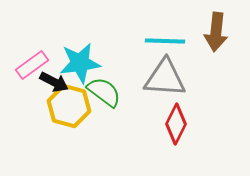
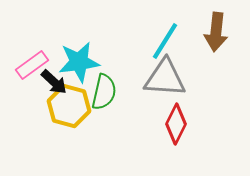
cyan line: rotated 60 degrees counterclockwise
cyan star: moved 1 px left, 1 px up
black arrow: rotated 16 degrees clockwise
green semicircle: rotated 66 degrees clockwise
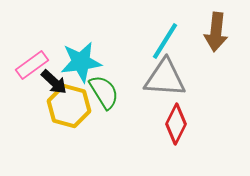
cyan star: moved 2 px right
green semicircle: rotated 45 degrees counterclockwise
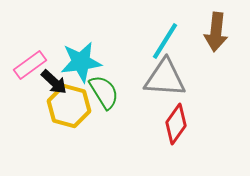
pink rectangle: moved 2 px left
red diamond: rotated 9 degrees clockwise
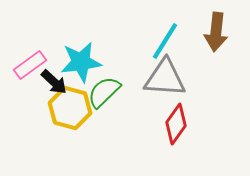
green semicircle: rotated 102 degrees counterclockwise
yellow hexagon: moved 1 px right, 2 px down
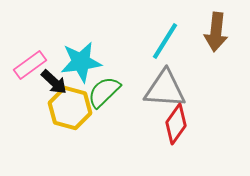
gray triangle: moved 11 px down
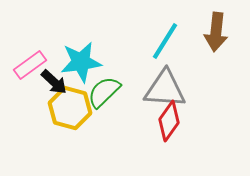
red diamond: moved 7 px left, 3 px up
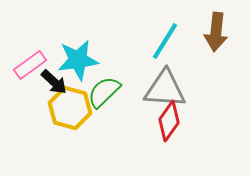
cyan star: moved 3 px left, 2 px up
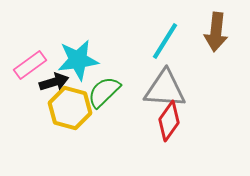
black arrow: rotated 60 degrees counterclockwise
